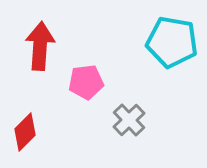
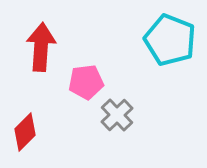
cyan pentagon: moved 2 px left, 2 px up; rotated 12 degrees clockwise
red arrow: moved 1 px right, 1 px down
gray cross: moved 12 px left, 5 px up
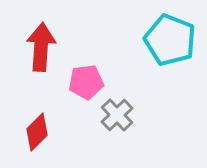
red diamond: moved 12 px right
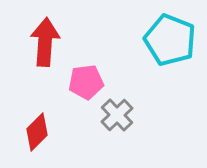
red arrow: moved 4 px right, 5 px up
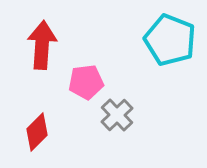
red arrow: moved 3 px left, 3 px down
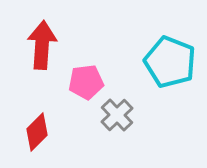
cyan pentagon: moved 22 px down
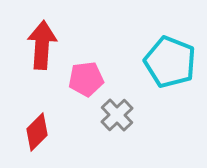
pink pentagon: moved 3 px up
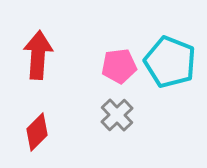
red arrow: moved 4 px left, 10 px down
pink pentagon: moved 33 px right, 13 px up
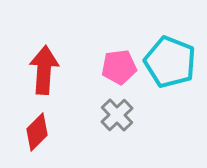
red arrow: moved 6 px right, 15 px down
pink pentagon: moved 1 px down
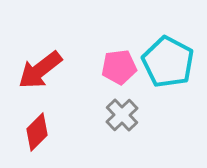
cyan pentagon: moved 2 px left; rotated 6 degrees clockwise
red arrow: moved 4 px left; rotated 132 degrees counterclockwise
gray cross: moved 5 px right
